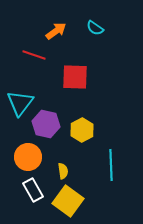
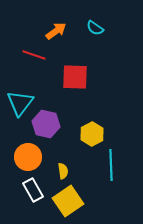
yellow hexagon: moved 10 px right, 4 px down
yellow square: rotated 20 degrees clockwise
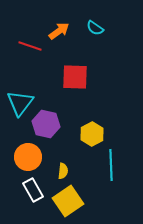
orange arrow: moved 3 px right
red line: moved 4 px left, 9 px up
yellow semicircle: rotated 14 degrees clockwise
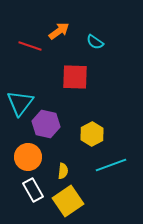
cyan semicircle: moved 14 px down
cyan line: rotated 72 degrees clockwise
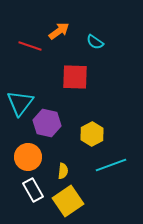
purple hexagon: moved 1 px right, 1 px up
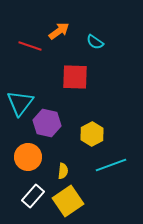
white rectangle: moved 6 px down; rotated 70 degrees clockwise
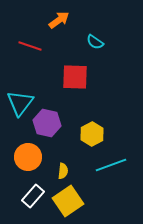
orange arrow: moved 11 px up
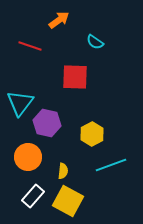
yellow square: rotated 28 degrees counterclockwise
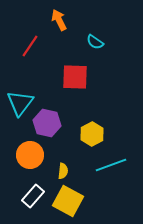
orange arrow: rotated 80 degrees counterclockwise
red line: rotated 75 degrees counterclockwise
orange circle: moved 2 px right, 2 px up
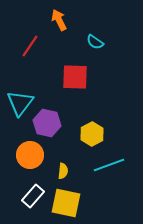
cyan line: moved 2 px left
yellow square: moved 2 px left, 2 px down; rotated 16 degrees counterclockwise
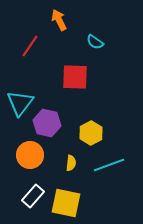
yellow hexagon: moved 1 px left, 1 px up
yellow semicircle: moved 8 px right, 8 px up
